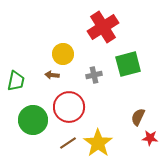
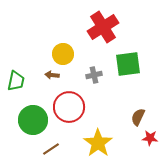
green square: rotated 8 degrees clockwise
brown line: moved 17 px left, 6 px down
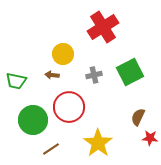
green square: moved 2 px right, 8 px down; rotated 20 degrees counterclockwise
green trapezoid: rotated 90 degrees clockwise
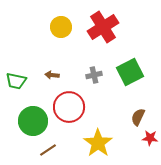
yellow circle: moved 2 px left, 27 px up
green circle: moved 1 px down
brown line: moved 3 px left, 1 px down
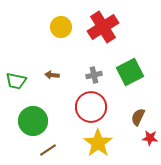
red circle: moved 22 px right
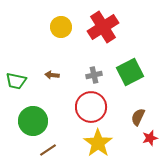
red star: rotated 21 degrees counterclockwise
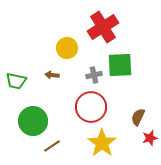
yellow circle: moved 6 px right, 21 px down
green square: moved 10 px left, 7 px up; rotated 24 degrees clockwise
yellow star: moved 4 px right
brown line: moved 4 px right, 4 px up
